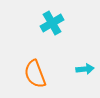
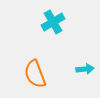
cyan cross: moved 1 px right, 1 px up
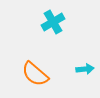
orange semicircle: rotated 28 degrees counterclockwise
